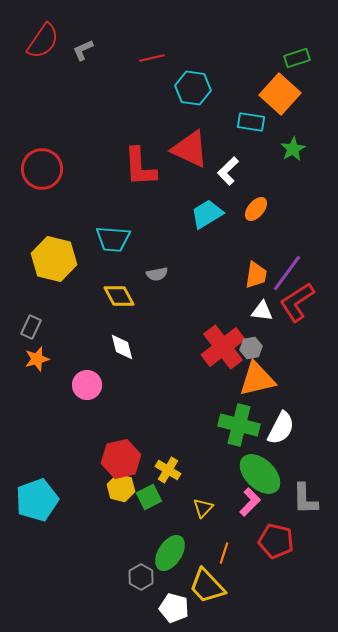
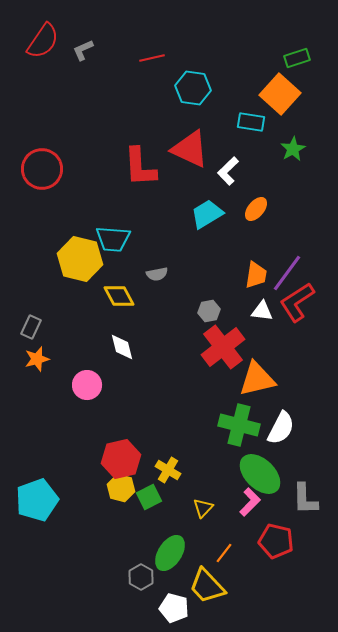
yellow hexagon at (54, 259): moved 26 px right
gray hexagon at (251, 348): moved 42 px left, 37 px up
orange line at (224, 553): rotated 20 degrees clockwise
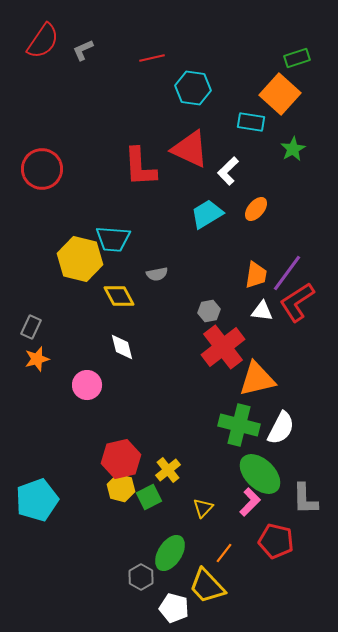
yellow cross at (168, 470): rotated 20 degrees clockwise
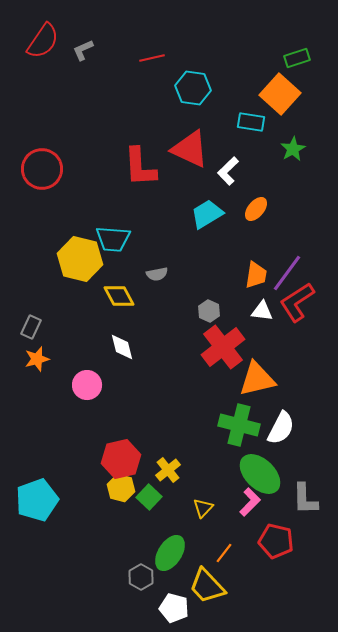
gray hexagon at (209, 311): rotated 25 degrees counterclockwise
green square at (149, 497): rotated 20 degrees counterclockwise
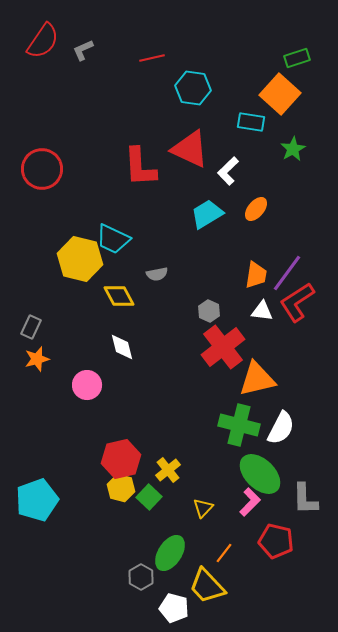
cyan trapezoid at (113, 239): rotated 21 degrees clockwise
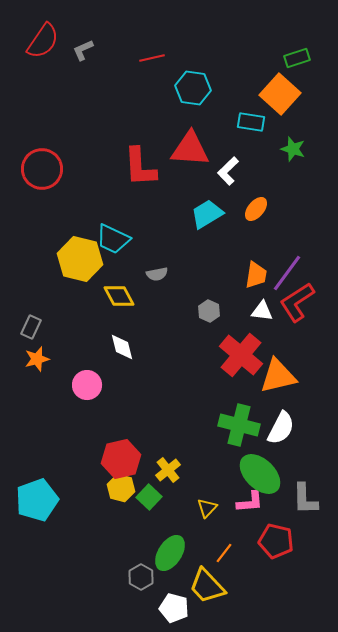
red triangle at (190, 149): rotated 21 degrees counterclockwise
green star at (293, 149): rotated 25 degrees counterclockwise
red cross at (223, 347): moved 18 px right, 8 px down; rotated 12 degrees counterclockwise
orange triangle at (257, 379): moved 21 px right, 3 px up
pink L-shape at (250, 502): rotated 40 degrees clockwise
yellow triangle at (203, 508): moved 4 px right
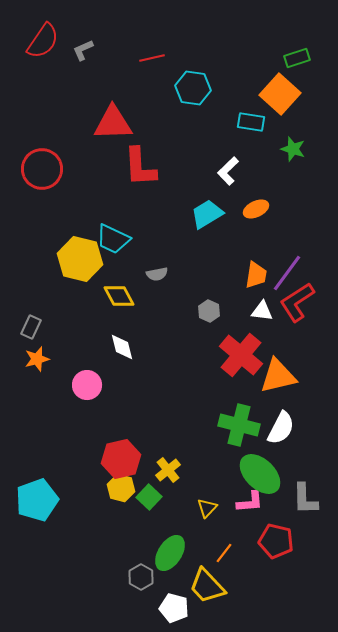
red triangle at (190, 149): moved 77 px left, 26 px up; rotated 6 degrees counterclockwise
orange ellipse at (256, 209): rotated 25 degrees clockwise
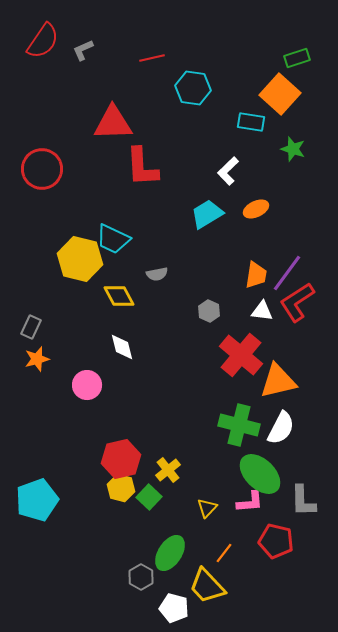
red L-shape at (140, 167): moved 2 px right
orange triangle at (278, 376): moved 5 px down
gray L-shape at (305, 499): moved 2 px left, 2 px down
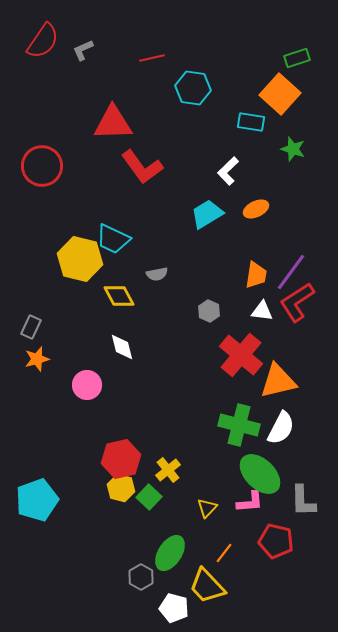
red L-shape at (142, 167): rotated 33 degrees counterclockwise
red circle at (42, 169): moved 3 px up
purple line at (287, 273): moved 4 px right, 1 px up
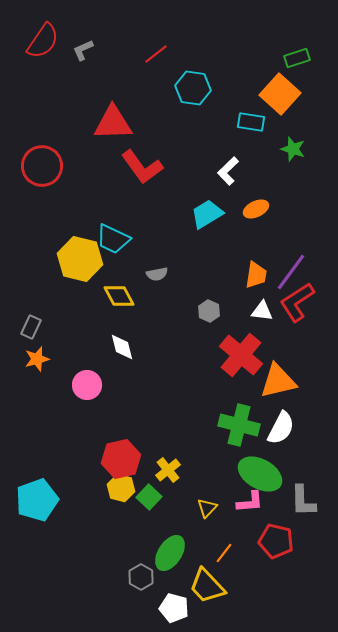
red line at (152, 58): moved 4 px right, 4 px up; rotated 25 degrees counterclockwise
green ellipse at (260, 474): rotated 15 degrees counterclockwise
